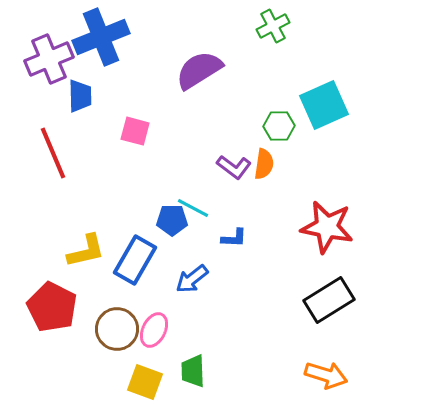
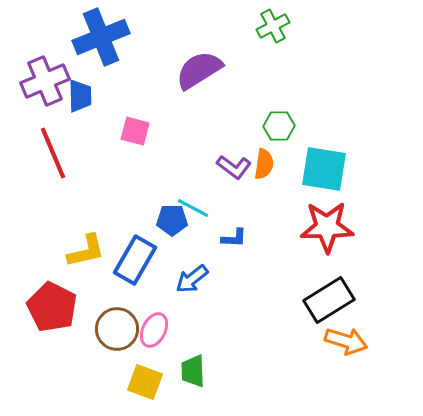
purple cross: moved 4 px left, 22 px down
cyan square: moved 64 px down; rotated 33 degrees clockwise
red star: rotated 12 degrees counterclockwise
orange arrow: moved 20 px right, 34 px up
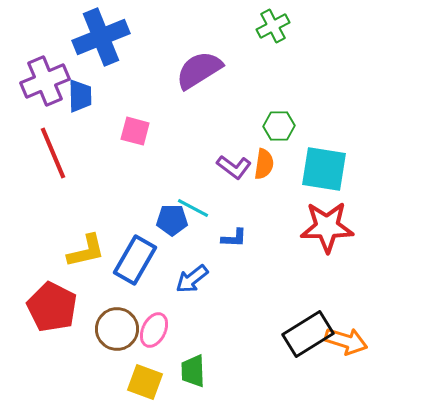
black rectangle: moved 21 px left, 34 px down
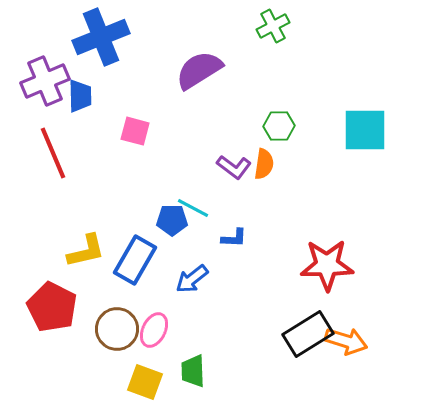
cyan square: moved 41 px right, 39 px up; rotated 9 degrees counterclockwise
red star: moved 38 px down
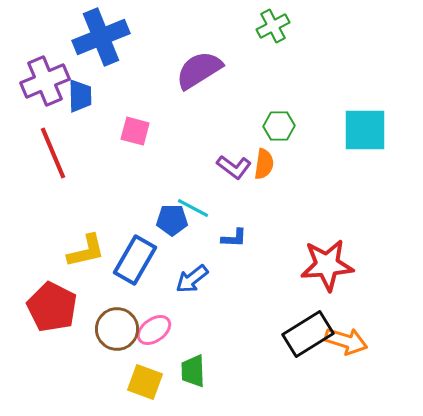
red star: rotated 4 degrees counterclockwise
pink ellipse: rotated 28 degrees clockwise
